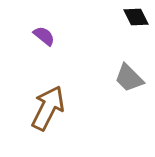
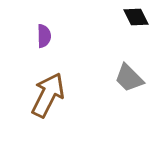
purple semicircle: rotated 50 degrees clockwise
brown arrow: moved 13 px up
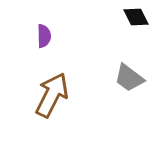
gray trapezoid: rotated 8 degrees counterclockwise
brown arrow: moved 4 px right
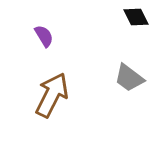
purple semicircle: rotated 30 degrees counterclockwise
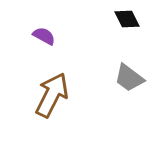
black diamond: moved 9 px left, 2 px down
purple semicircle: rotated 30 degrees counterclockwise
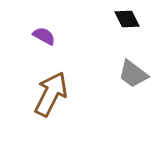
gray trapezoid: moved 4 px right, 4 px up
brown arrow: moved 1 px left, 1 px up
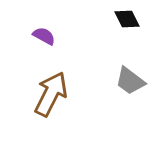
gray trapezoid: moved 3 px left, 7 px down
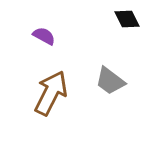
gray trapezoid: moved 20 px left
brown arrow: moved 1 px up
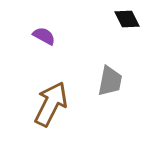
gray trapezoid: rotated 116 degrees counterclockwise
brown arrow: moved 11 px down
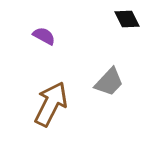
gray trapezoid: moved 1 px left, 1 px down; rotated 32 degrees clockwise
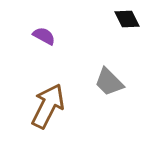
gray trapezoid: rotated 92 degrees clockwise
brown arrow: moved 3 px left, 2 px down
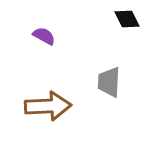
gray trapezoid: rotated 48 degrees clockwise
brown arrow: rotated 60 degrees clockwise
